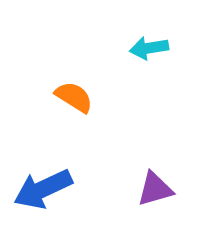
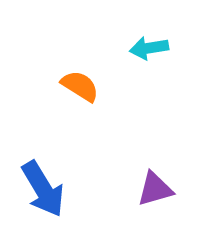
orange semicircle: moved 6 px right, 11 px up
blue arrow: rotated 96 degrees counterclockwise
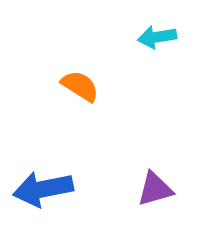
cyan arrow: moved 8 px right, 11 px up
blue arrow: rotated 110 degrees clockwise
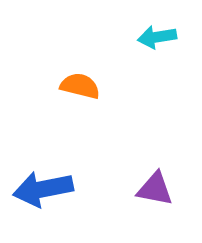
orange semicircle: rotated 18 degrees counterclockwise
purple triangle: rotated 27 degrees clockwise
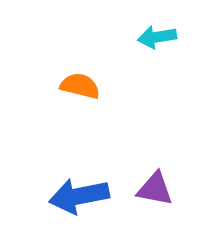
blue arrow: moved 36 px right, 7 px down
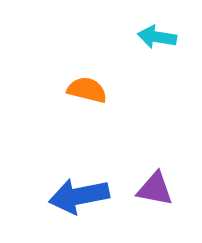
cyan arrow: rotated 18 degrees clockwise
orange semicircle: moved 7 px right, 4 px down
